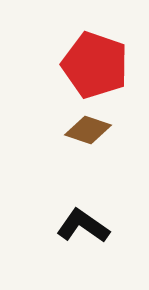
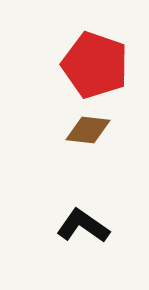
brown diamond: rotated 12 degrees counterclockwise
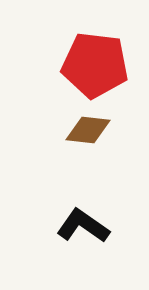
red pentagon: rotated 12 degrees counterclockwise
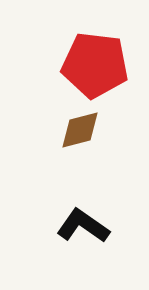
brown diamond: moved 8 px left; rotated 21 degrees counterclockwise
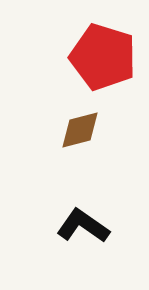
red pentagon: moved 8 px right, 8 px up; rotated 10 degrees clockwise
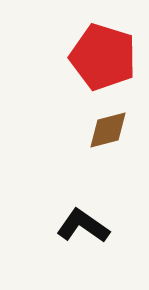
brown diamond: moved 28 px right
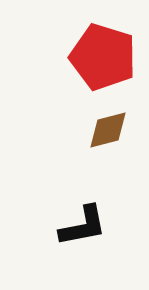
black L-shape: rotated 134 degrees clockwise
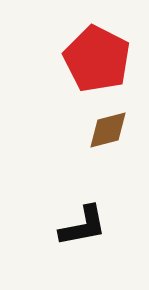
red pentagon: moved 6 px left, 2 px down; rotated 10 degrees clockwise
